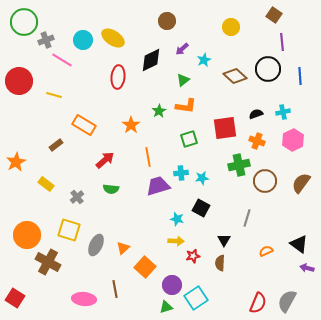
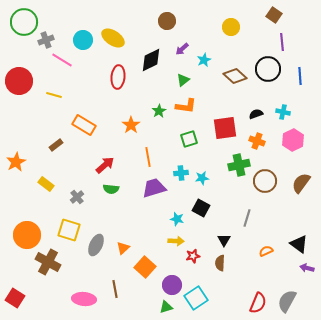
cyan cross at (283, 112): rotated 24 degrees clockwise
red arrow at (105, 160): moved 5 px down
purple trapezoid at (158, 186): moved 4 px left, 2 px down
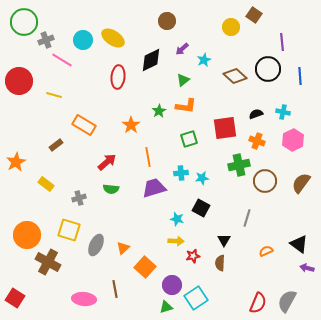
brown square at (274, 15): moved 20 px left
red arrow at (105, 165): moved 2 px right, 3 px up
gray cross at (77, 197): moved 2 px right, 1 px down; rotated 24 degrees clockwise
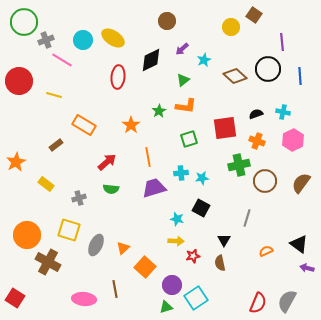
brown semicircle at (220, 263): rotated 14 degrees counterclockwise
